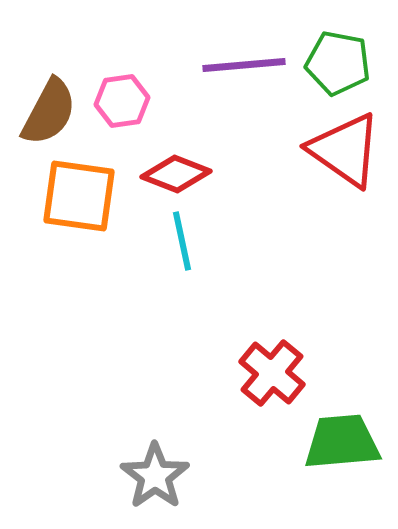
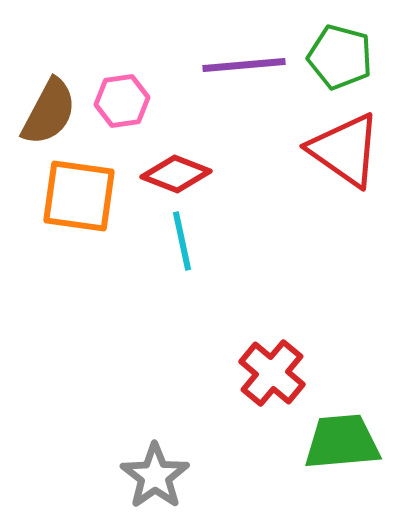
green pentagon: moved 2 px right, 6 px up; rotated 4 degrees clockwise
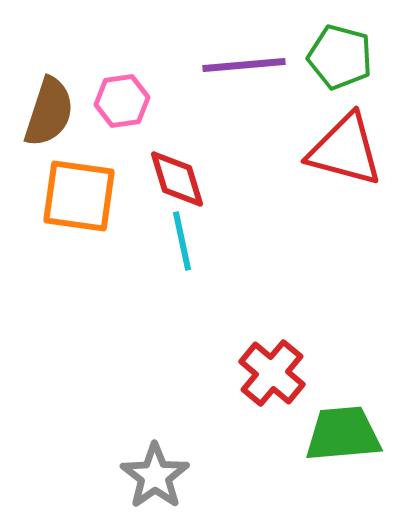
brown semicircle: rotated 10 degrees counterclockwise
red triangle: rotated 20 degrees counterclockwise
red diamond: moved 1 px right, 5 px down; rotated 52 degrees clockwise
green trapezoid: moved 1 px right, 8 px up
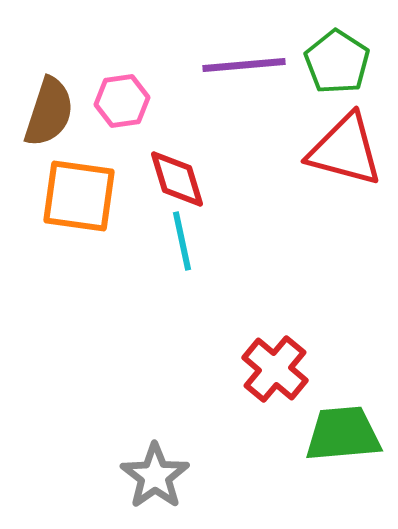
green pentagon: moved 3 px left, 5 px down; rotated 18 degrees clockwise
red cross: moved 3 px right, 4 px up
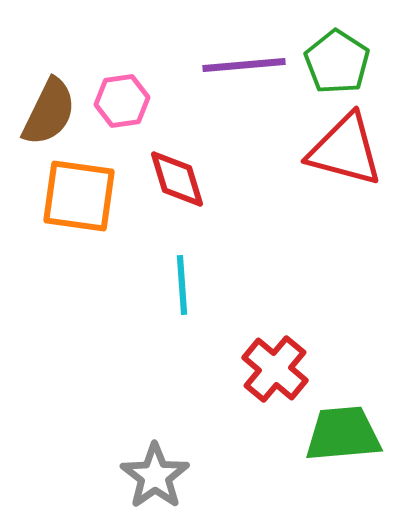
brown semicircle: rotated 8 degrees clockwise
cyan line: moved 44 px down; rotated 8 degrees clockwise
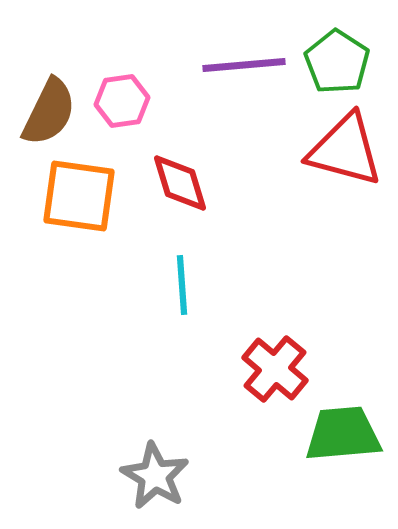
red diamond: moved 3 px right, 4 px down
gray star: rotated 6 degrees counterclockwise
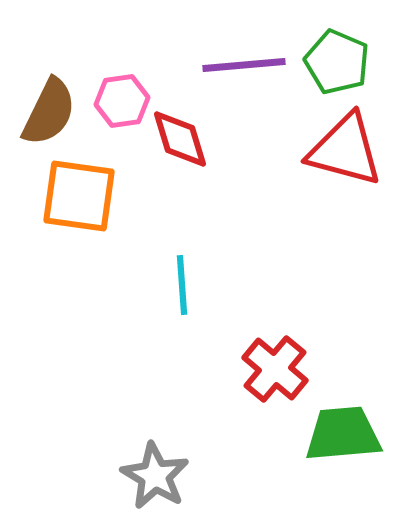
green pentagon: rotated 10 degrees counterclockwise
red diamond: moved 44 px up
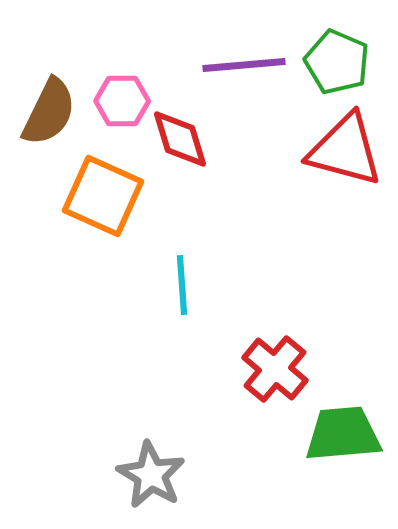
pink hexagon: rotated 8 degrees clockwise
orange square: moved 24 px right; rotated 16 degrees clockwise
gray star: moved 4 px left, 1 px up
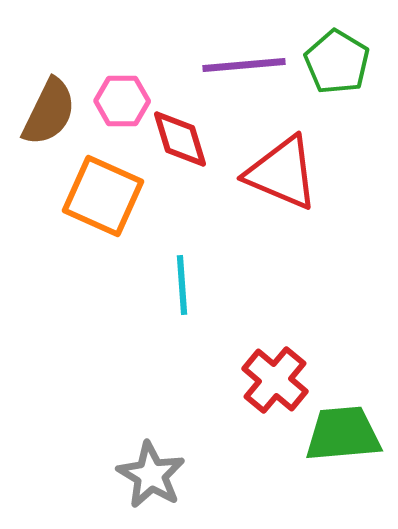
green pentagon: rotated 8 degrees clockwise
red triangle: moved 63 px left, 23 px down; rotated 8 degrees clockwise
red cross: moved 11 px down
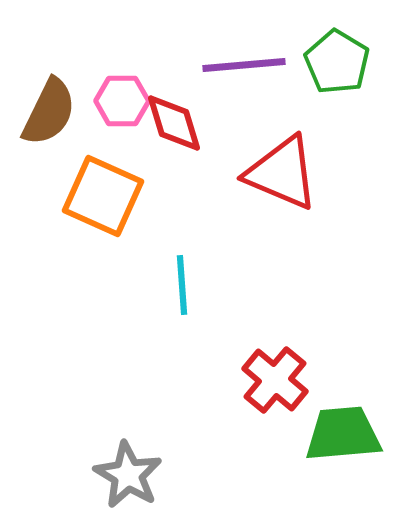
red diamond: moved 6 px left, 16 px up
gray star: moved 23 px left
